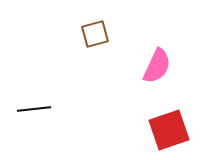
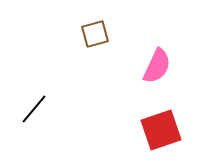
black line: rotated 44 degrees counterclockwise
red square: moved 8 px left
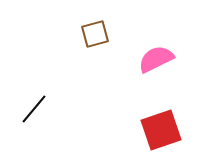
pink semicircle: moved 1 px left, 7 px up; rotated 141 degrees counterclockwise
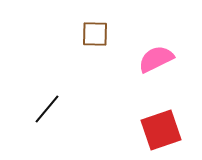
brown square: rotated 16 degrees clockwise
black line: moved 13 px right
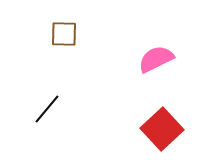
brown square: moved 31 px left
red square: moved 1 px right, 1 px up; rotated 24 degrees counterclockwise
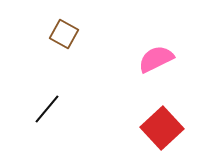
brown square: rotated 28 degrees clockwise
red square: moved 1 px up
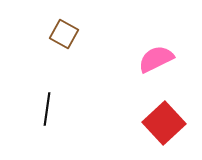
black line: rotated 32 degrees counterclockwise
red square: moved 2 px right, 5 px up
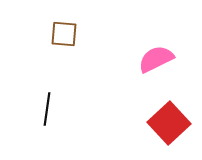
brown square: rotated 24 degrees counterclockwise
red square: moved 5 px right
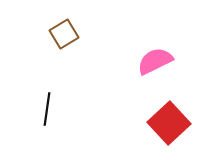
brown square: rotated 36 degrees counterclockwise
pink semicircle: moved 1 px left, 2 px down
